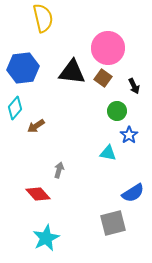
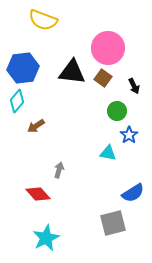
yellow semicircle: moved 2 px down; rotated 124 degrees clockwise
cyan diamond: moved 2 px right, 7 px up
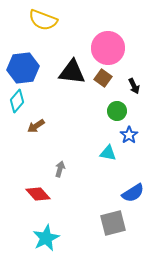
gray arrow: moved 1 px right, 1 px up
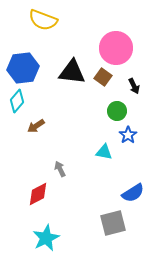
pink circle: moved 8 px right
brown square: moved 1 px up
blue star: moved 1 px left
cyan triangle: moved 4 px left, 1 px up
gray arrow: rotated 42 degrees counterclockwise
red diamond: rotated 75 degrees counterclockwise
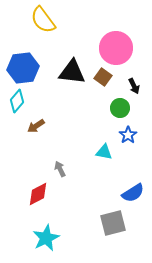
yellow semicircle: rotated 32 degrees clockwise
green circle: moved 3 px right, 3 px up
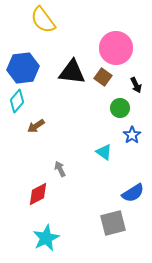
black arrow: moved 2 px right, 1 px up
blue star: moved 4 px right
cyan triangle: rotated 24 degrees clockwise
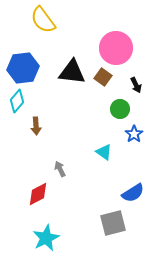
green circle: moved 1 px down
brown arrow: rotated 60 degrees counterclockwise
blue star: moved 2 px right, 1 px up
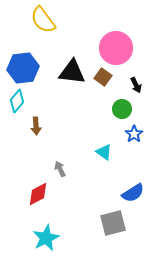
green circle: moved 2 px right
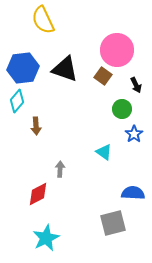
yellow semicircle: rotated 12 degrees clockwise
pink circle: moved 1 px right, 2 px down
black triangle: moved 7 px left, 3 px up; rotated 12 degrees clockwise
brown square: moved 1 px up
gray arrow: rotated 28 degrees clockwise
blue semicircle: rotated 145 degrees counterclockwise
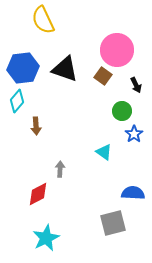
green circle: moved 2 px down
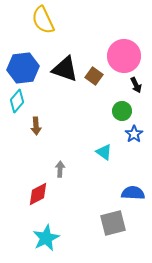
pink circle: moved 7 px right, 6 px down
brown square: moved 9 px left
